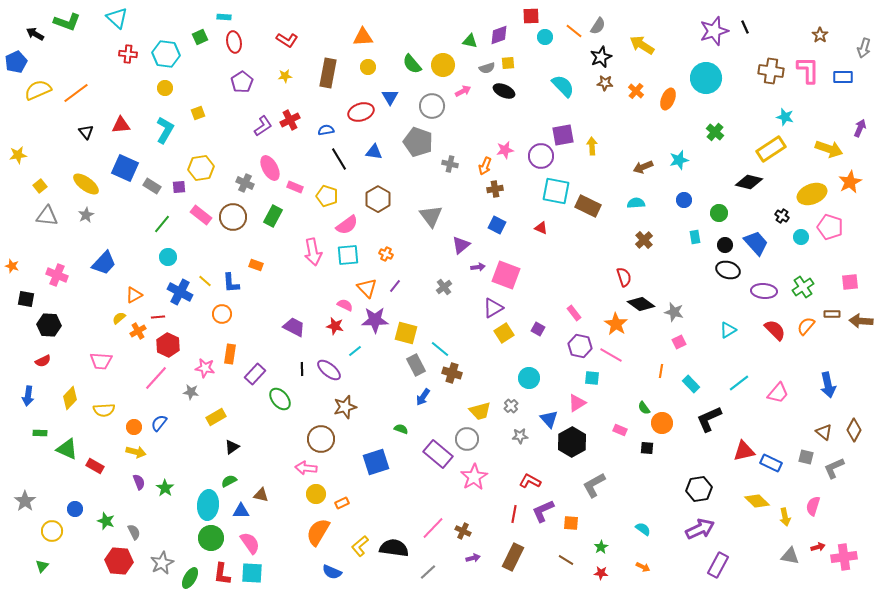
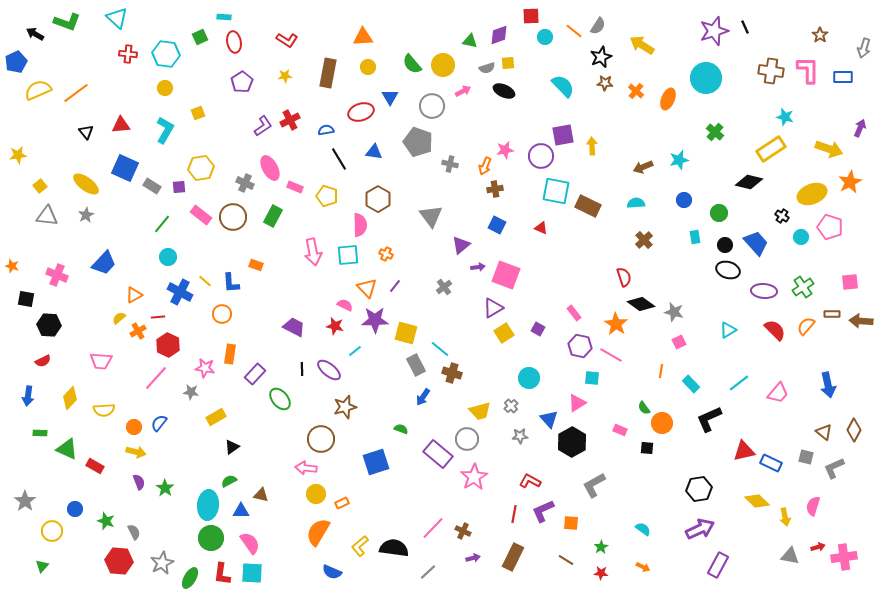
pink semicircle at (347, 225): moved 13 px right; rotated 55 degrees counterclockwise
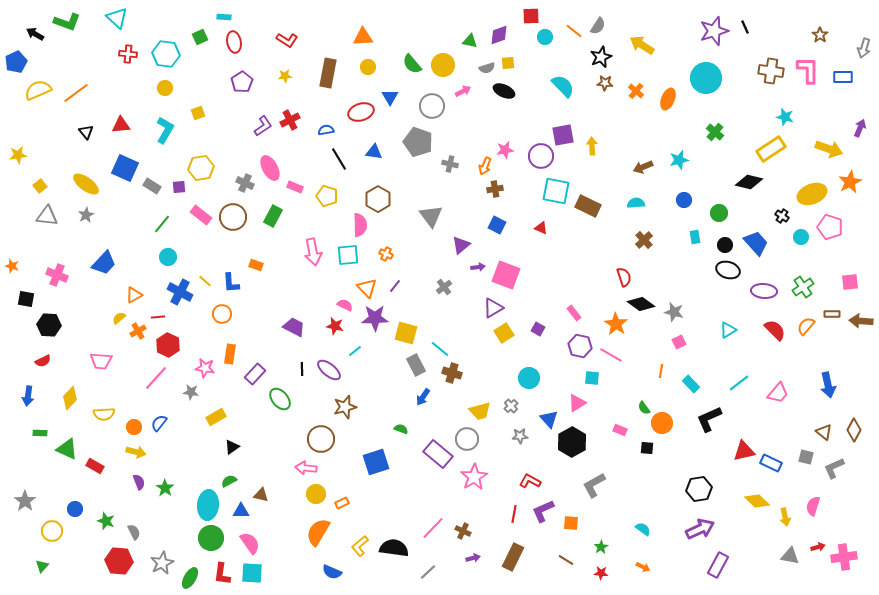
purple star at (375, 320): moved 2 px up
yellow semicircle at (104, 410): moved 4 px down
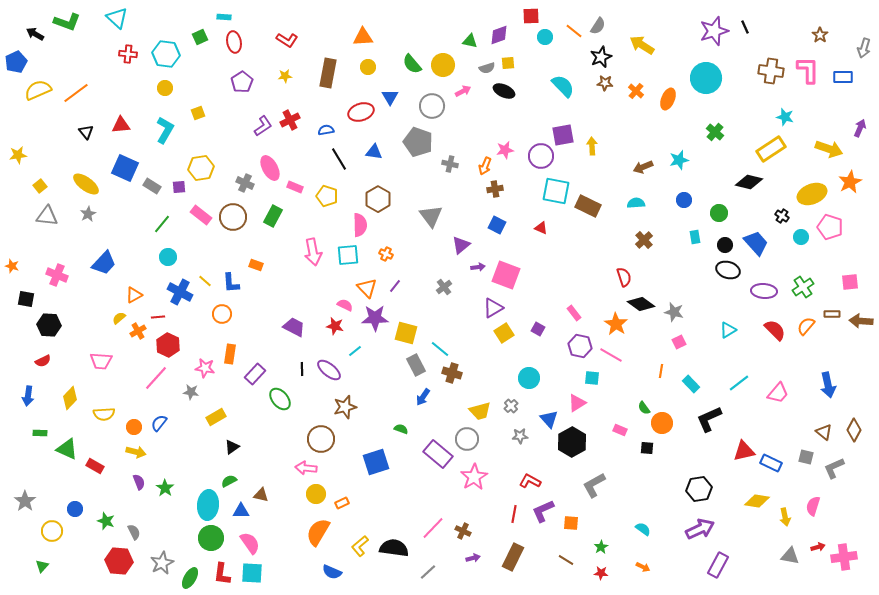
gray star at (86, 215): moved 2 px right, 1 px up
yellow diamond at (757, 501): rotated 35 degrees counterclockwise
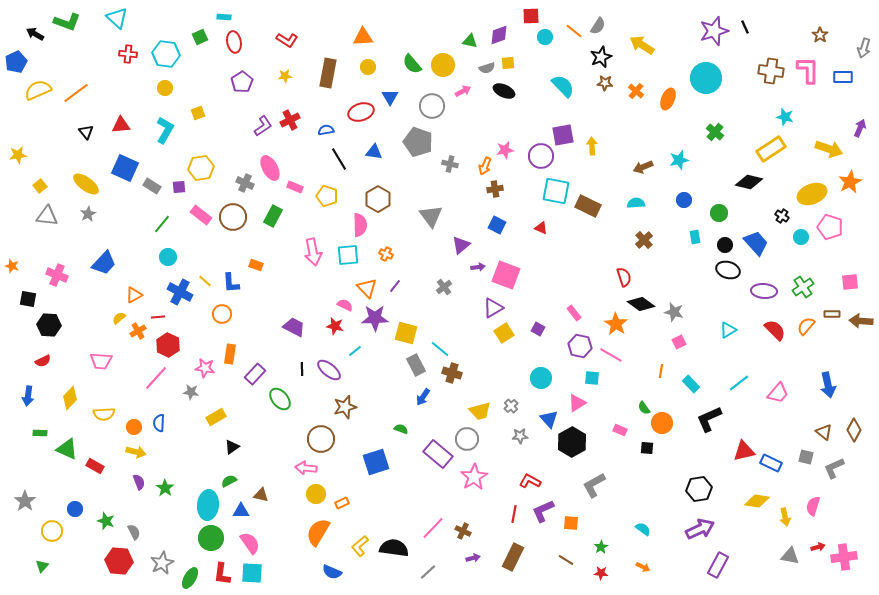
black square at (26, 299): moved 2 px right
cyan circle at (529, 378): moved 12 px right
blue semicircle at (159, 423): rotated 36 degrees counterclockwise
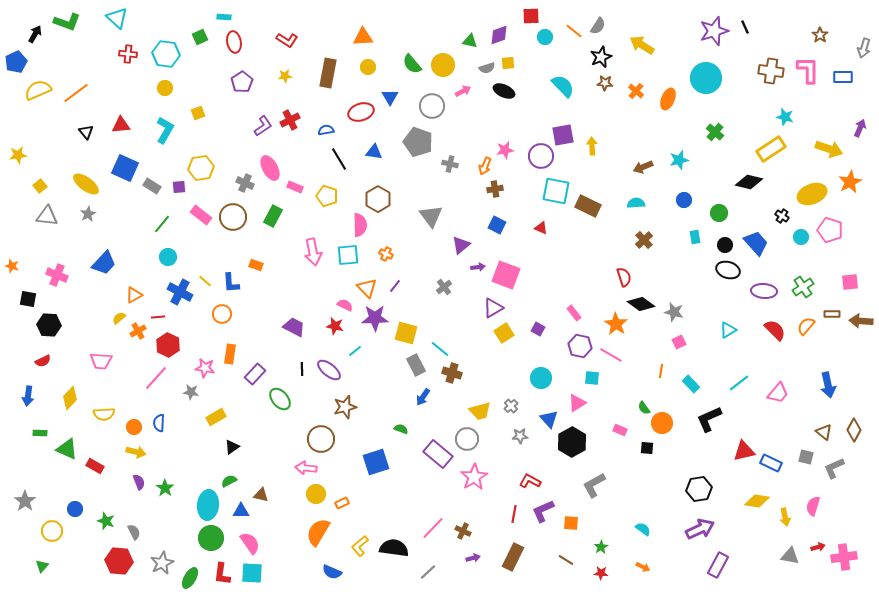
black arrow at (35, 34): rotated 90 degrees clockwise
pink pentagon at (830, 227): moved 3 px down
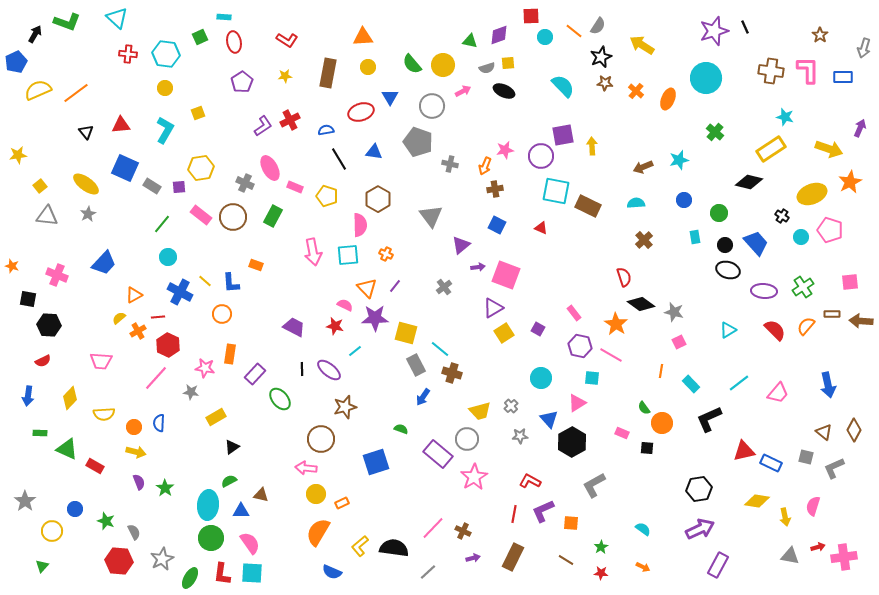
pink rectangle at (620, 430): moved 2 px right, 3 px down
gray star at (162, 563): moved 4 px up
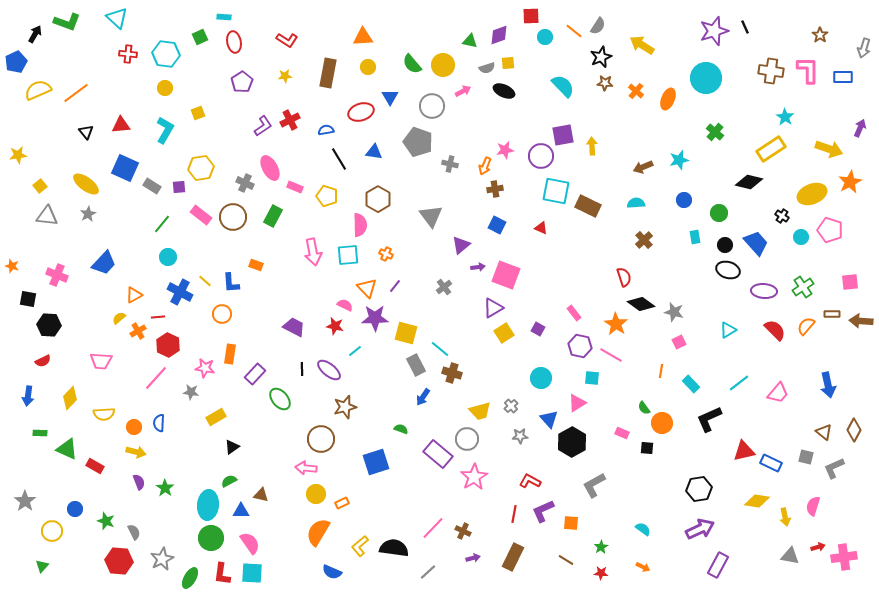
cyan star at (785, 117): rotated 18 degrees clockwise
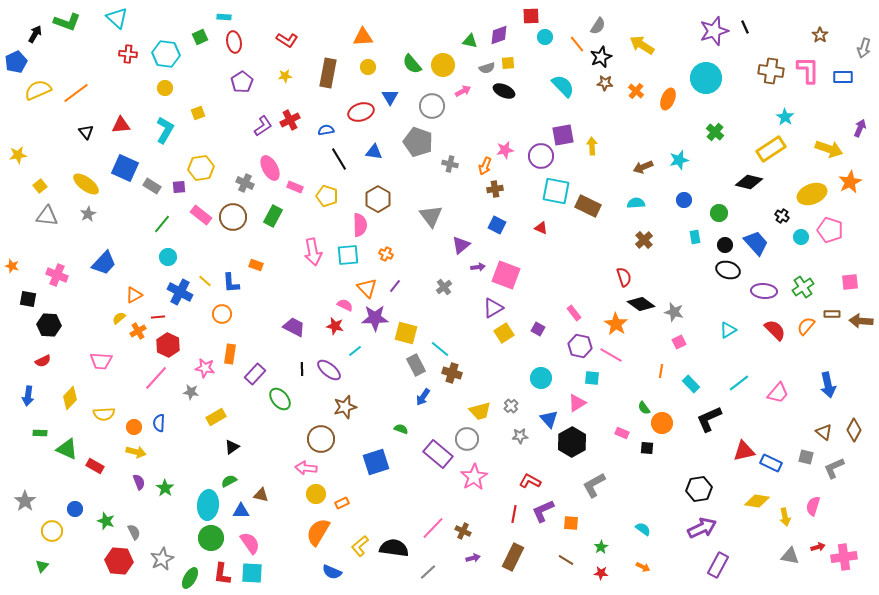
orange line at (574, 31): moved 3 px right, 13 px down; rotated 12 degrees clockwise
purple arrow at (700, 529): moved 2 px right, 1 px up
